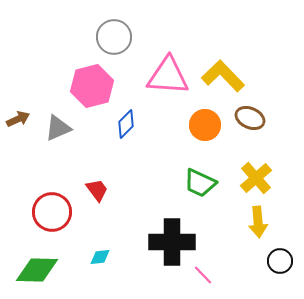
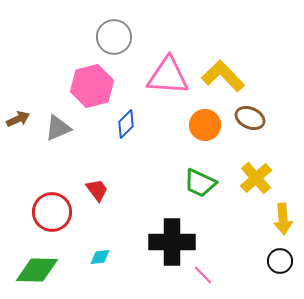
yellow arrow: moved 25 px right, 3 px up
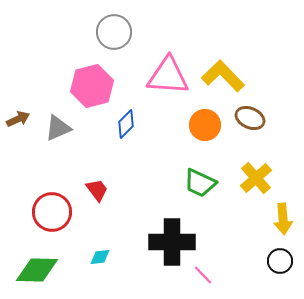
gray circle: moved 5 px up
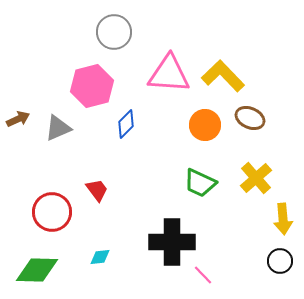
pink triangle: moved 1 px right, 2 px up
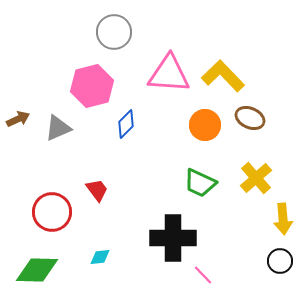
black cross: moved 1 px right, 4 px up
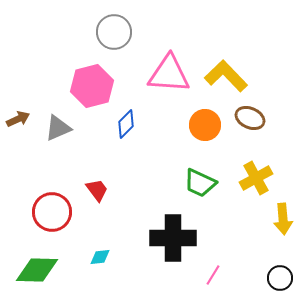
yellow L-shape: moved 3 px right
yellow cross: rotated 12 degrees clockwise
black circle: moved 17 px down
pink line: moved 10 px right; rotated 75 degrees clockwise
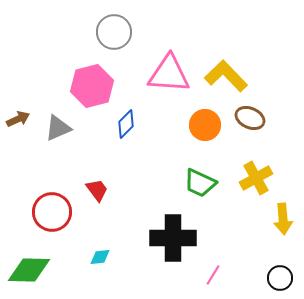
green diamond: moved 8 px left
